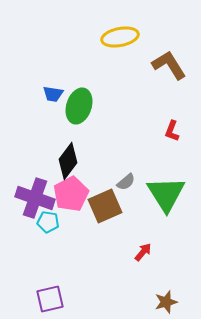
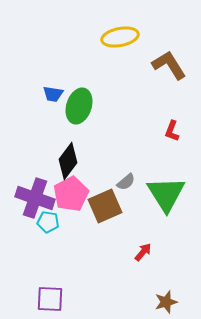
purple square: rotated 16 degrees clockwise
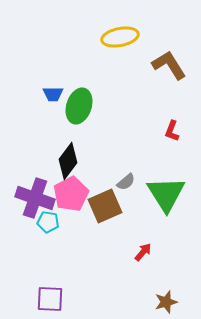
blue trapezoid: rotated 10 degrees counterclockwise
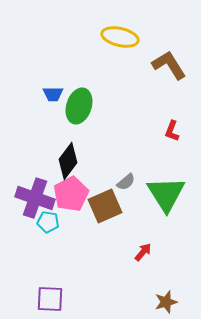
yellow ellipse: rotated 24 degrees clockwise
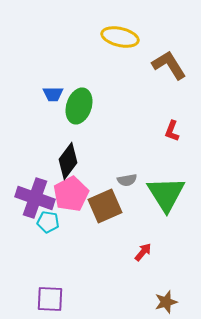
gray semicircle: moved 1 px right, 2 px up; rotated 30 degrees clockwise
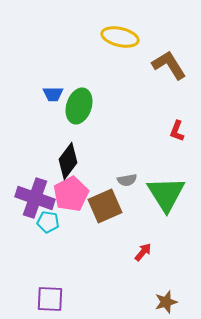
red L-shape: moved 5 px right
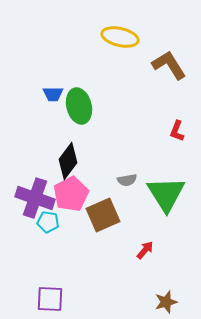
green ellipse: rotated 32 degrees counterclockwise
brown square: moved 2 px left, 9 px down
red arrow: moved 2 px right, 2 px up
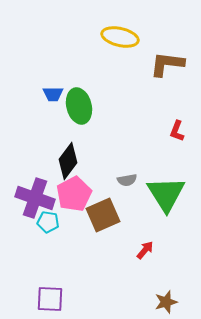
brown L-shape: moved 2 px left, 1 px up; rotated 51 degrees counterclockwise
pink pentagon: moved 3 px right
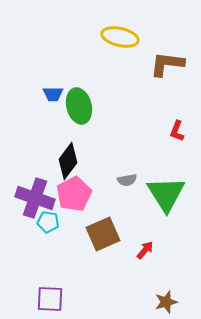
brown square: moved 19 px down
